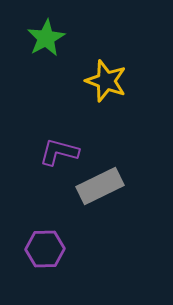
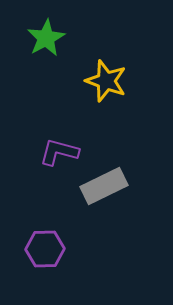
gray rectangle: moved 4 px right
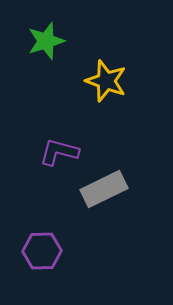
green star: moved 3 px down; rotated 12 degrees clockwise
gray rectangle: moved 3 px down
purple hexagon: moved 3 px left, 2 px down
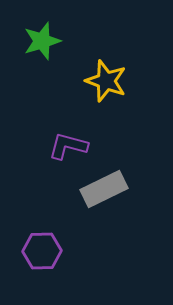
green star: moved 4 px left
purple L-shape: moved 9 px right, 6 px up
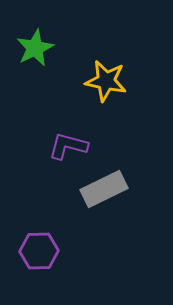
green star: moved 7 px left, 7 px down; rotated 9 degrees counterclockwise
yellow star: rotated 9 degrees counterclockwise
purple hexagon: moved 3 px left
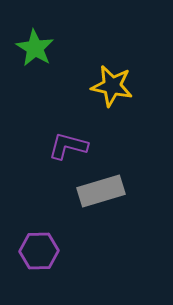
green star: rotated 15 degrees counterclockwise
yellow star: moved 6 px right, 5 px down
gray rectangle: moved 3 px left, 2 px down; rotated 9 degrees clockwise
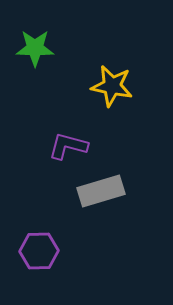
green star: rotated 30 degrees counterclockwise
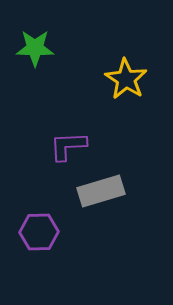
yellow star: moved 14 px right, 7 px up; rotated 21 degrees clockwise
purple L-shape: rotated 18 degrees counterclockwise
purple hexagon: moved 19 px up
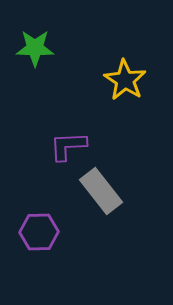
yellow star: moved 1 px left, 1 px down
gray rectangle: rotated 69 degrees clockwise
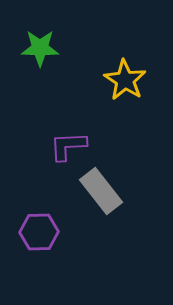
green star: moved 5 px right
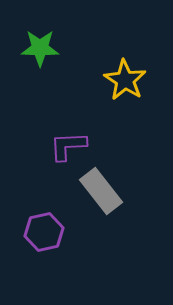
purple hexagon: moved 5 px right; rotated 12 degrees counterclockwise
